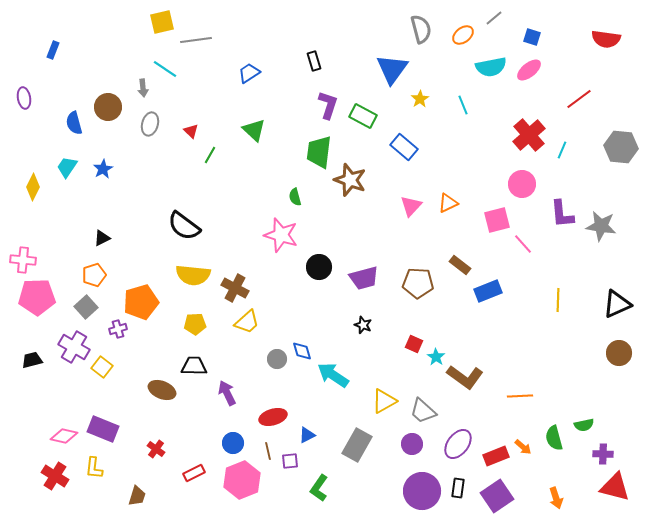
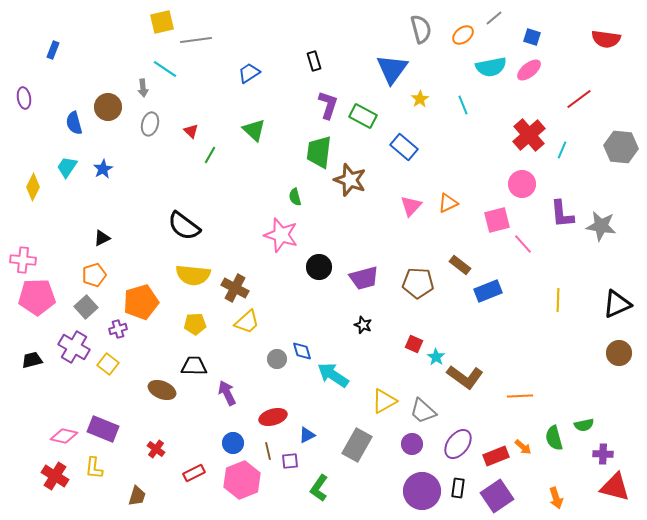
yellow square at (102, 367): moved 6 px right, 3 px up
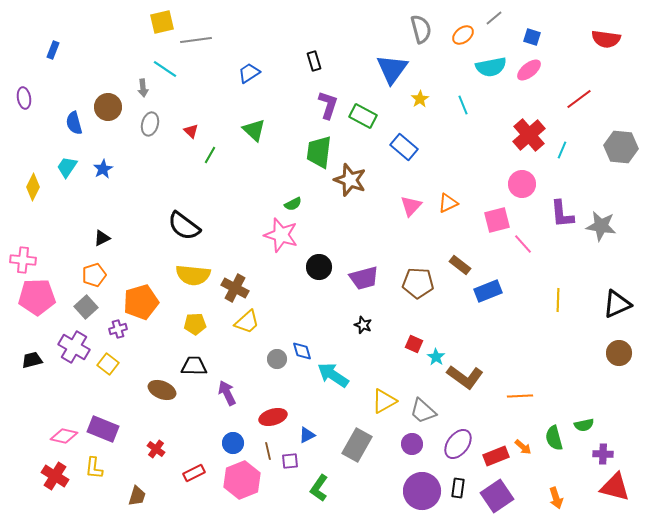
green semicircle at (295, 197): moved 2 px left, 7 px down; rotated 102 degrees counterclockwise
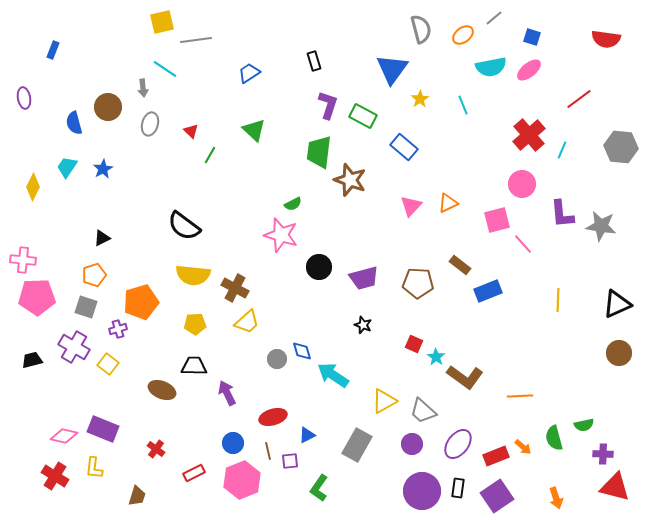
gray square at (86, 307): rotated 30 degrees counterclockwise
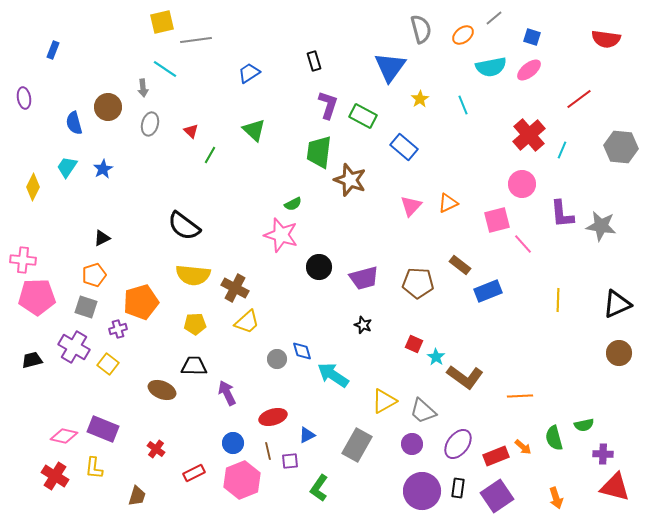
blue triangle at (392, 69): moved 2 px left, 2 px up
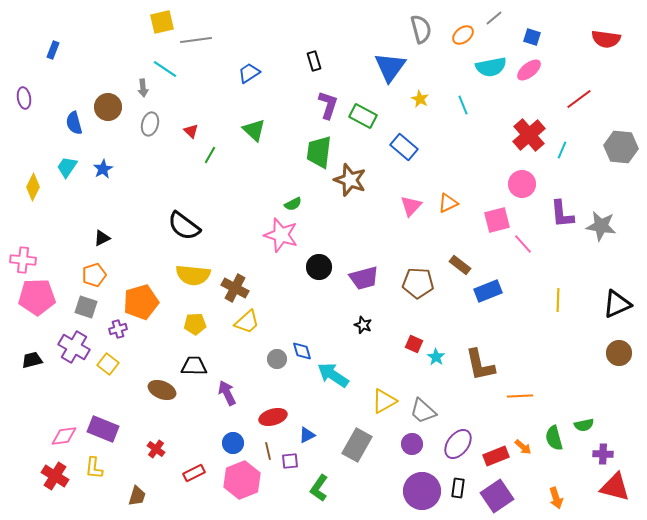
yellow star at (420, 99): rotated 12 degrees counterclockwise
brown L-shape at (465, 377): moved 15 px right, 12 px up; rotated 42 degrees clockwise
pink diamond at (64, 436): rotated 20 degrees counterclockwise
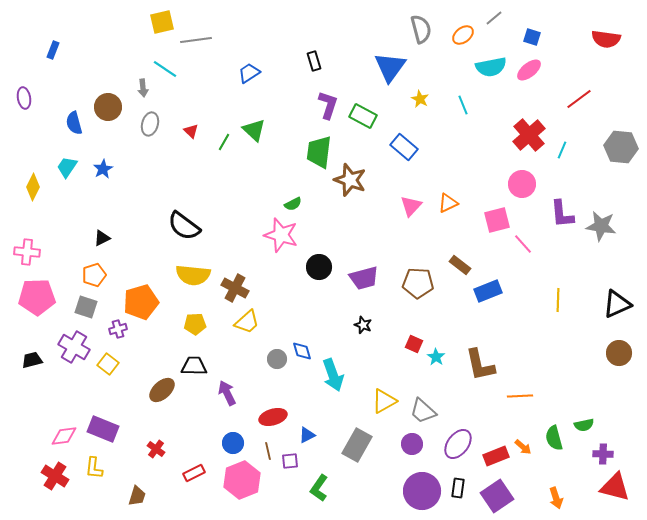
green line at (210, 155): moved 14 px right, 13 px up
pink cross at (23, 260): moved 4 px right, 8 px up
cyan arrow at (333, 375): rotated 144 degrees counterclockwise
brown ellipse at (162, 390): rotated 64 degrees counterclockwise
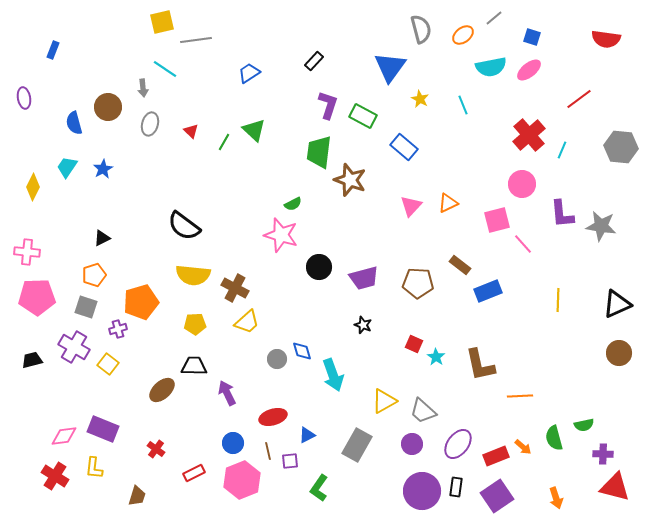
black rectangle at (314, 61): rotated 60 degrees clockwise
black rectangle at (458, 488): moved 2 px left, 1 px up
